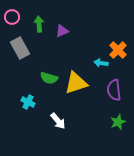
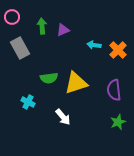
green arrow: moved 3 px right, 2 px down
purple triangle: moved 1 px right, 1 px up
cyan arrow: moved 7 px left, 18 px up
green semicircle: rotated 24 degrees counterclockwise
white arrow: moved 5 px right, 4 px up
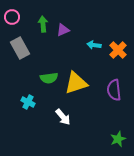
green arrow: moved 1 px right, 2 px up
green star: moved 17 px down
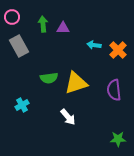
purple triangle: moved 2 px up; rotated 24 degrees clockwise
gray rectangle: moved 1 px left, 2 px up
cyan cross: moved 6 px left, 3 px down; rotated 32 degrees clockwise
white arrow: moved 5 px right
green star: rotated 21 degrees clockwise
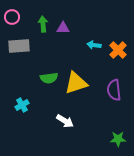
gray rectangle: rotated 65 degrees counterclockwise
white arrow: moved 3 px left, 4 px down; rotated 18 degrees counterclockwise
